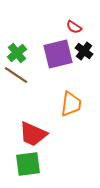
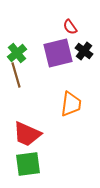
red semicircle: moved 4 px left; rotated 21 degrees clockwise
purple square: moved 1 px up
brown line: rotated 40 degrees clockwise
red trapezoid: moved 6 px left
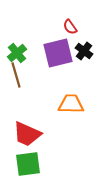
orange trapezoid: rotated 96 degrees counterclockwise
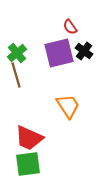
purple square: moved 1 px right
orange trapezoid: moved 3 px left, 2 px down; rotated 56 degrees clockwise
red trapezoid: moved 2 px right, 4 px down
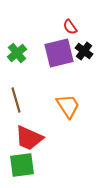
brown line: moved 25 px down
green square: moved 6 px left, 1 px down
